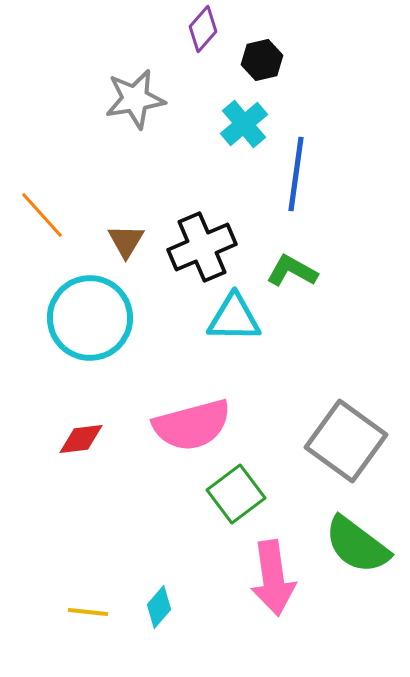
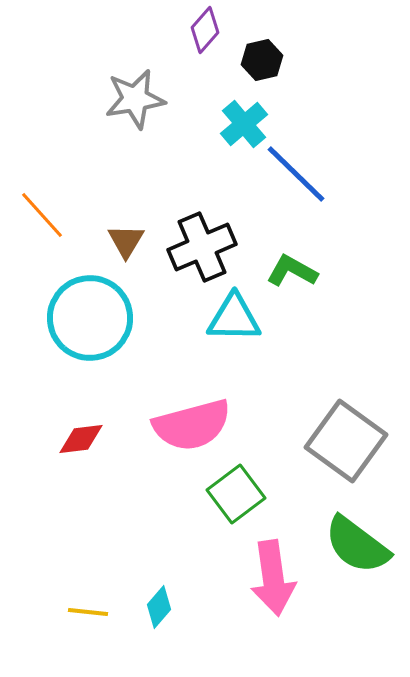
purple diamond: moved 2 px right, 1 px down
blue line: rotated 54 degrees counterclockwise
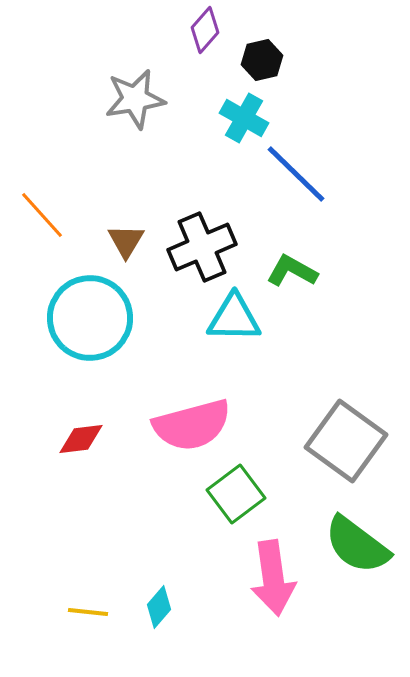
cyan cross: moved 6 px up; rotated 21 degrees counterclockwise
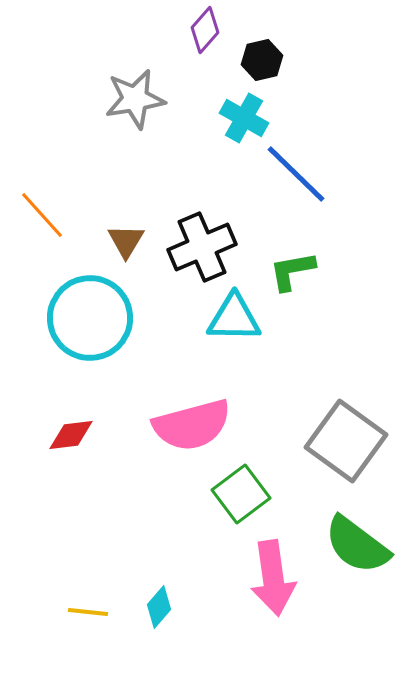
green L-shape: rotated 39 degrees counterclockwise
red diamond: moved 10 px left, 4 px up
green square: moved 5 px right
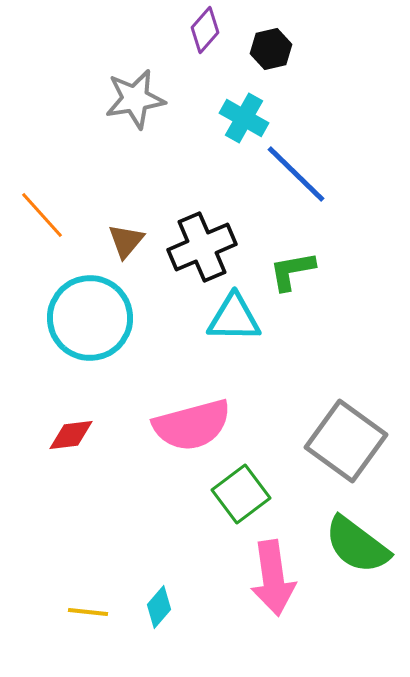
black hexagon: moved 9 px right, 11 px up
brown triangle: rotated 9 degrees clockwise
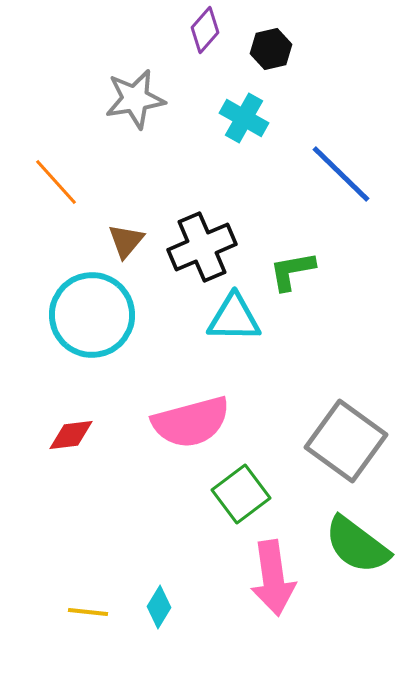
blue line: moved 45 px right
orange line: moved 14 px right, 33 px up
cyan circle: moved 2 px right, 3 px up
pink semicircle: moved 1 px left, 3 px up
cyan diamond: rotated 9 degrees counterclockwise
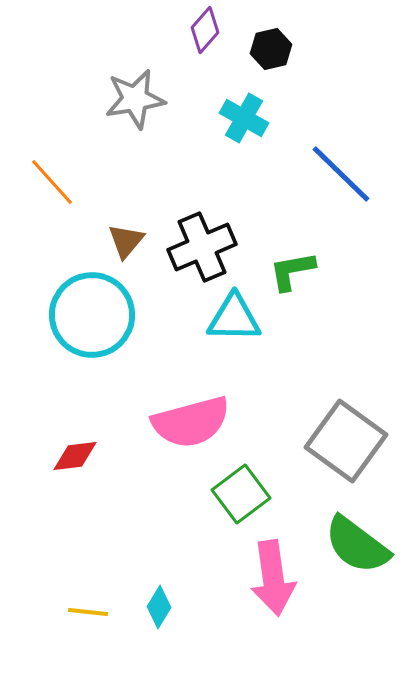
orange line: moved 4 px left
red diamond: moved 4 px right, 21 px down
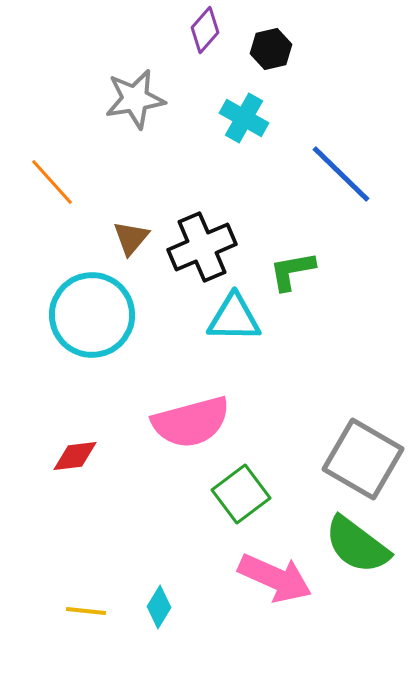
brown triangle: moved 5 px right, 3 px up
gray square: moved 17 px right, 18 px down; rotated 6 degrees counterclockwise
pink arrow: moved 2 px right; rotated 58 degrees counterclockwise
yellow line: moved 2 px left, 1 px up
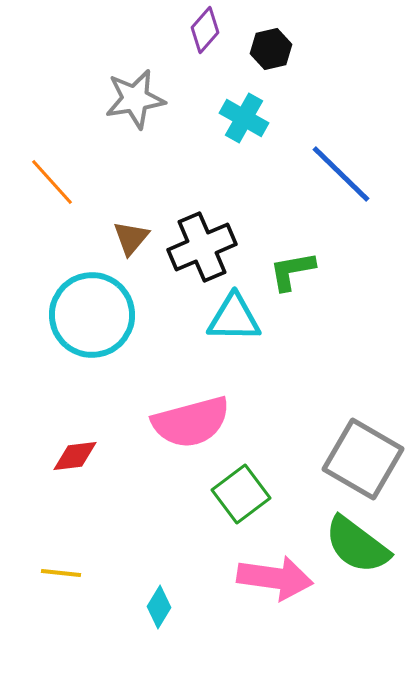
pink arrow: rotated 16 degrees counterclockwise
yellow line: moved 25 px left, 38 px up
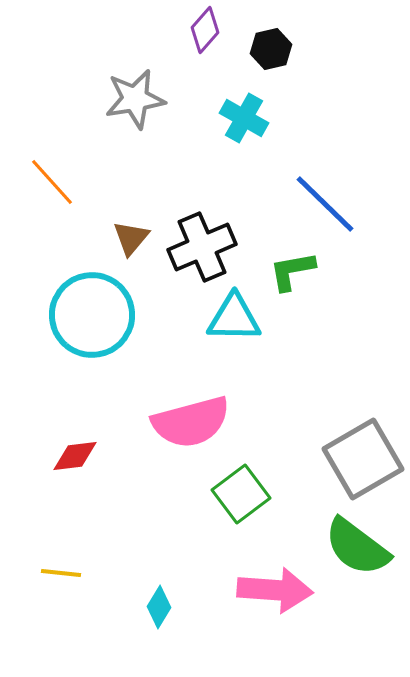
blue line: moved 16 px left, 30 px down
gray square: rotated 30 degrees clockwise
green semicircle: moved 2 px down
pink arrow: moved 12 px down; rotated 4 degrees counterclockwise
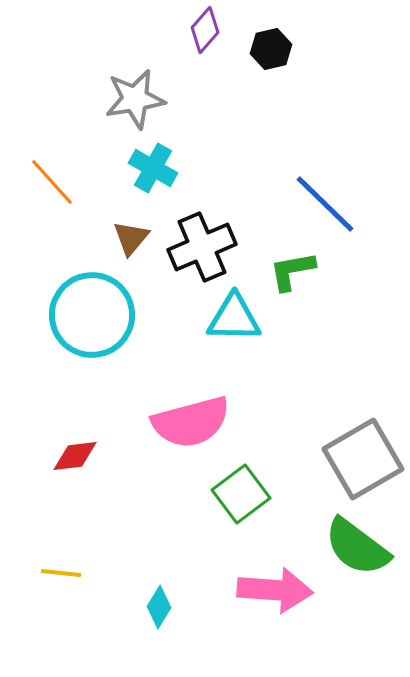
cyan cross: moved 91 px left, 50 px down
